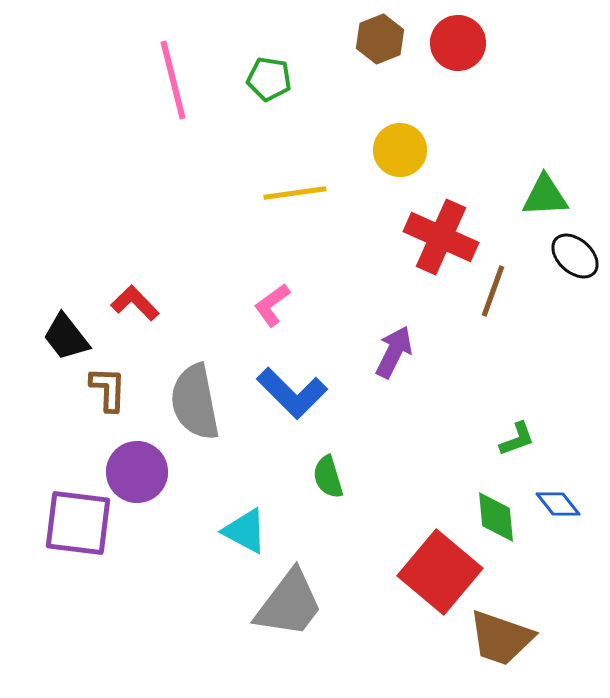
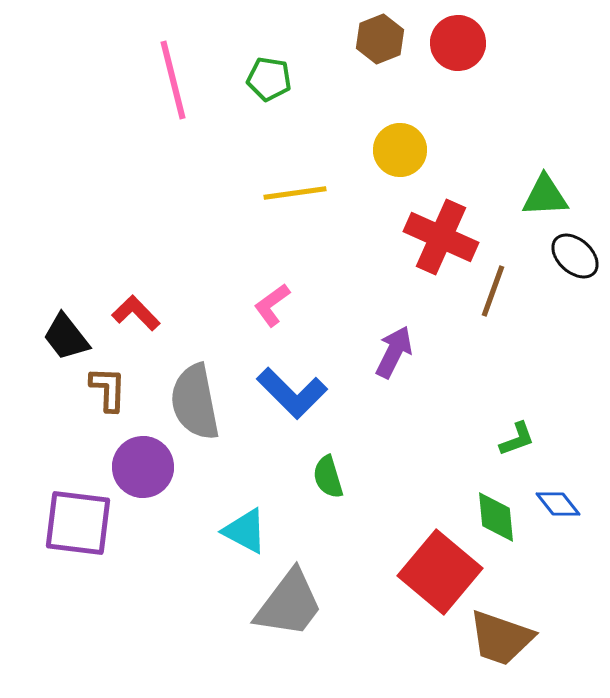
red L-shape: moved 1 px right, 10 px down
purple circle: moved 6 px right, 5 px up
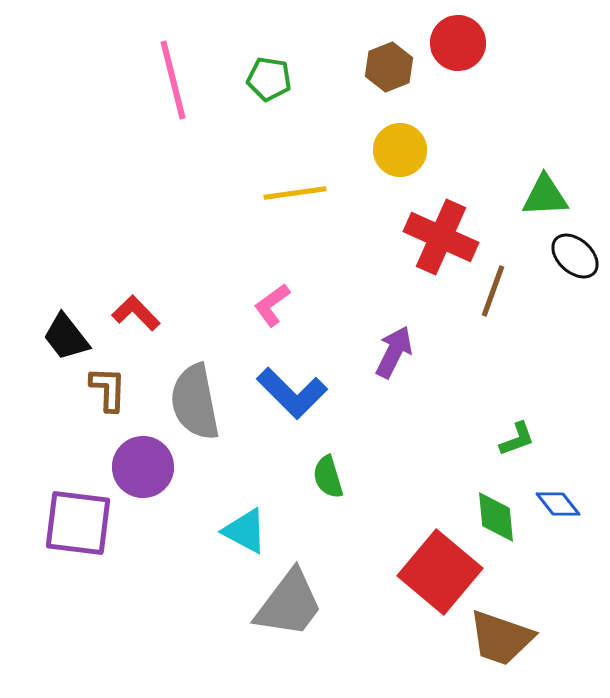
brown hexagon: moved 9 px right, 28 px down
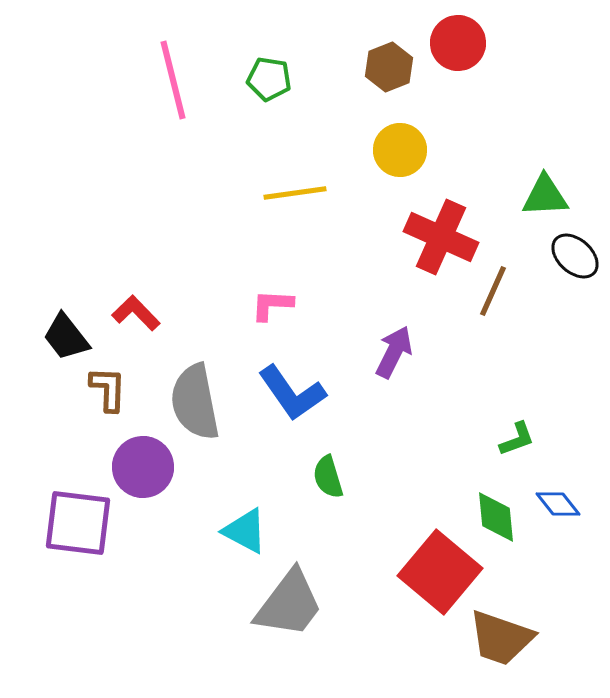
brown line: rotated 4 degrees clockwise
pink L-shape: rotated 39 degrees clockwise
blue L-shape: rotated 10 degrees clockwise
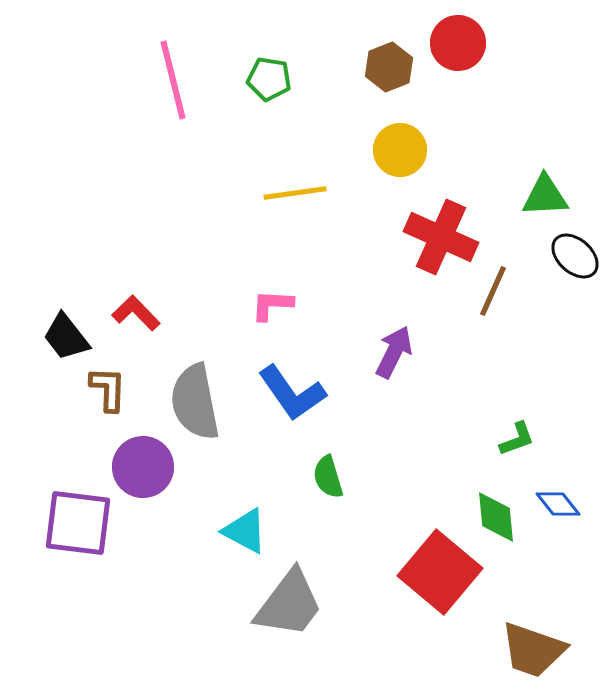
brown trapezoid: moved 32 px right, 12 px down
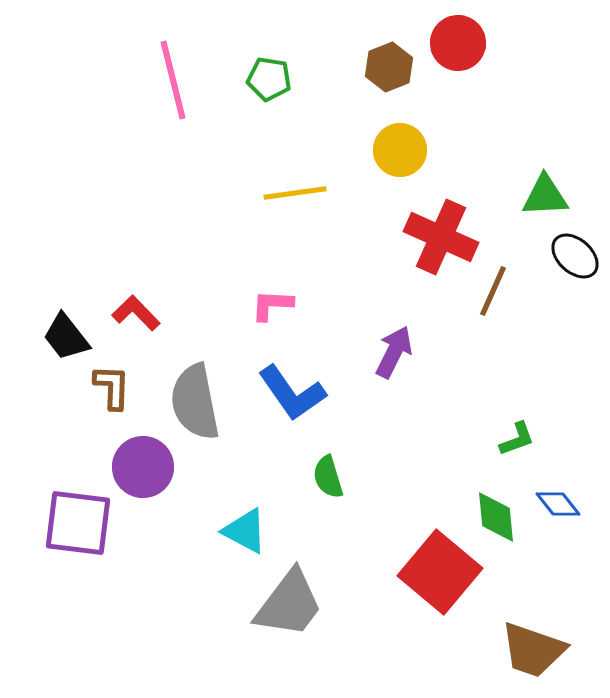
brown L-shape: moved 4 px right, 2 px up
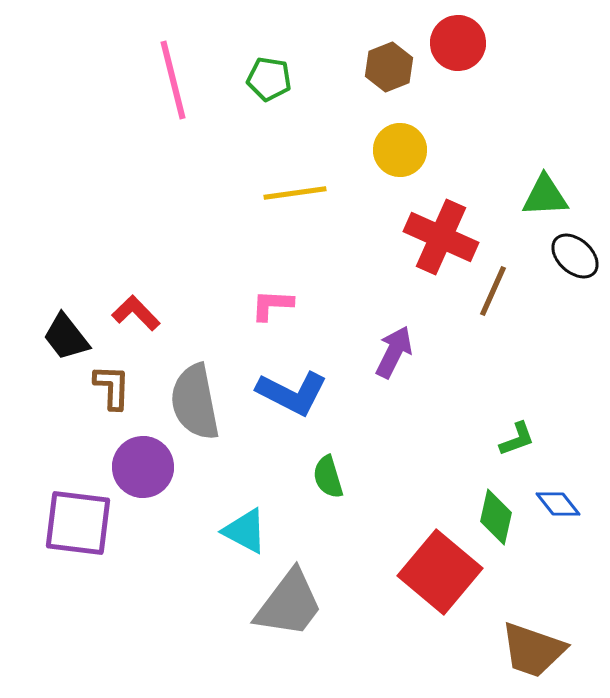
blue L-shape: rotated 28 degrees counterclockwise
green diamond: rotated 18 degrees clockwise
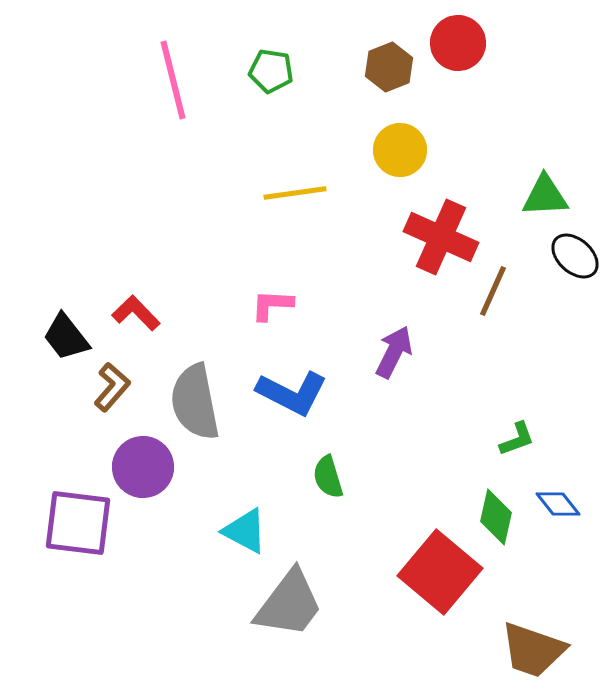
green pentagon: moved 2 px right, 8 px up
brown L-shape: rotated 39 degrees clockwise
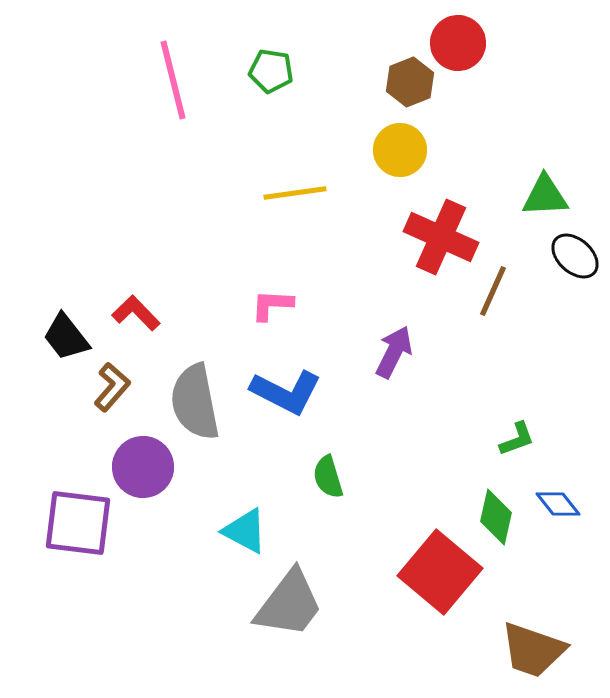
brown hexagon: moved 21 px right, 15 px down
blue L-shape: moved 6 px left, 1 px up
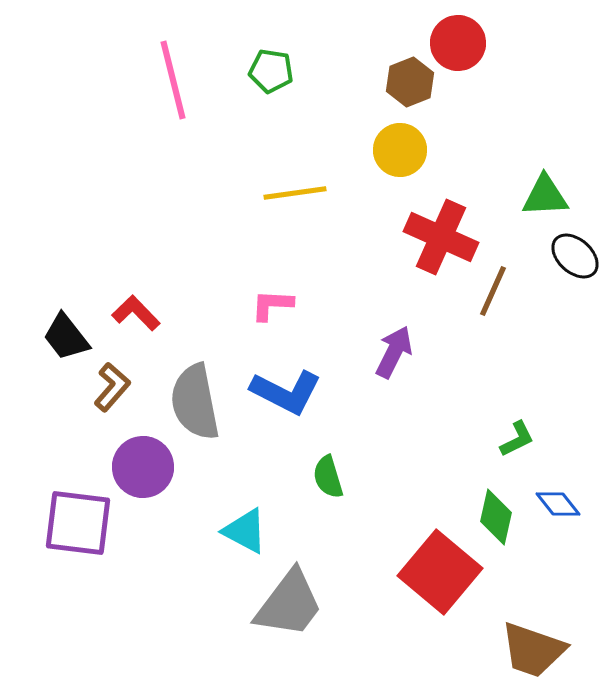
green L-shape: rotated 6 degrees counterclockwise
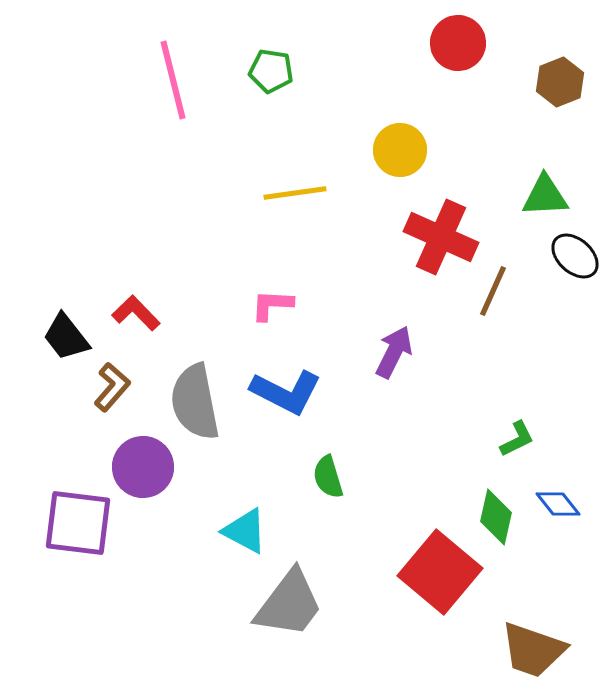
brown hexagon: moved 150 px right
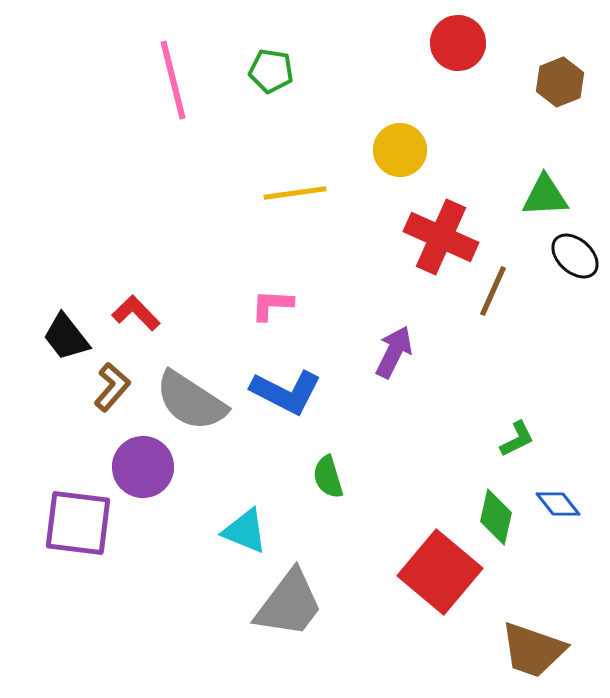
gray semicircle: moved 4 px left, 1 px up; rotated 46 degrees counterclockwise
cyan triangle: rotated 6 degrees counterclockwise
